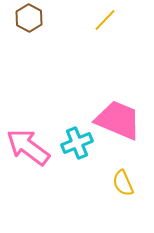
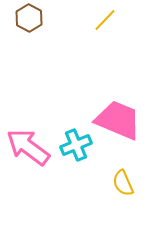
cyan cross: moved 1 px left, 2 px down
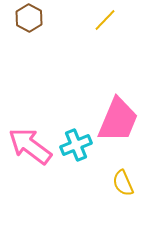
pink trapezoid: rotated 90 degrees clockwise
pink arrow: moved 2 px right, 1 px up
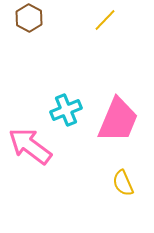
cyan cross: moved 10 px left, 35 px up
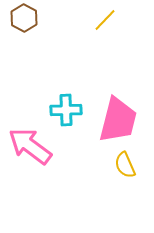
brown hexagon: moved 5 px left
cyan cross: rotated 20 degrees clockwise
pink trapezoid: rotated 9 degrees counterclockwise
yellow semicircle: moved 2 px right, 18 px up
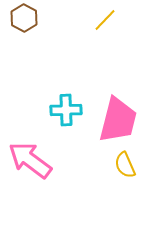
pink arrow: moved 14 px down
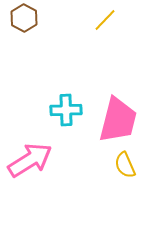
pink arrow: rotated 111 degrees clockwise
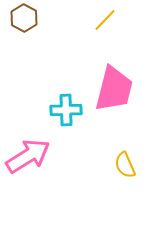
pink trapezoid: moved 4 px left, 31 px up
pink arrow: moved 2 px left, 4 px up
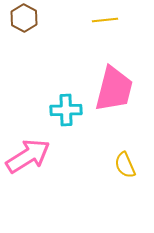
yellow line: rotated 40 degrees clockwise
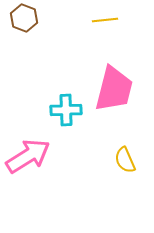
brown hexagon: rotated 8 degrees counterclockwise
yellow semicircle: moved 5 px up
